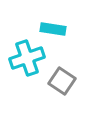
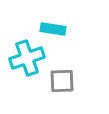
gray square: rotated 36 degrees counterclockwise
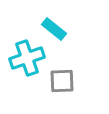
cyan rectangle: moved 1 px right; rotated 30 degrees clockwise
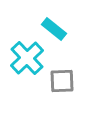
cyan cross: rotated 24 degrees counterclockwise
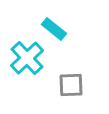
gray square: moved 9 px right, 4 px down
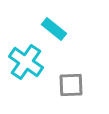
cyan cross: moved 1 px left, 4 px down; rotated 12 degrees counterclockwise
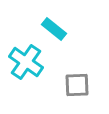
gray square: moved 6 px right
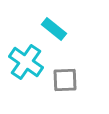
gray square: moved 12 px left, 5 px up
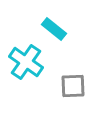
gray square: moved 8 px right, 6 px down
